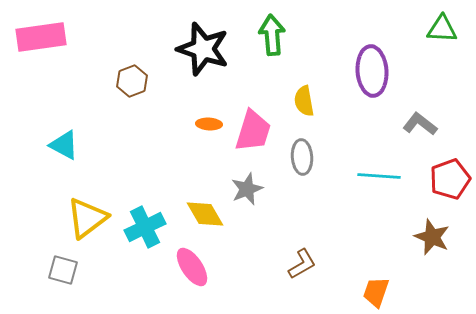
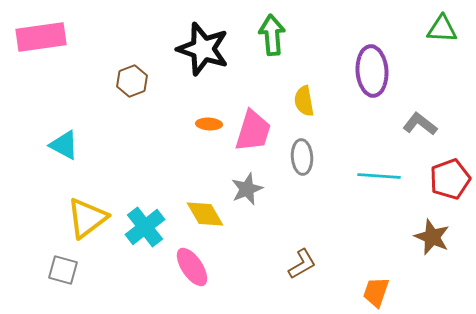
cyan cross: rotated 12 degrees counterclockwise
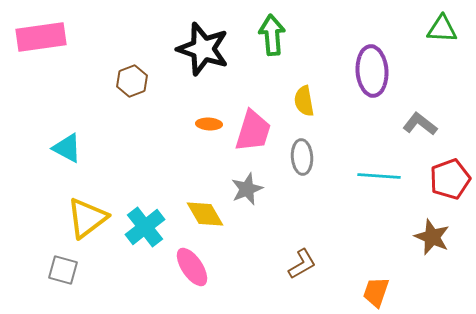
cyan triangle: moved 3 px right, 3 px down
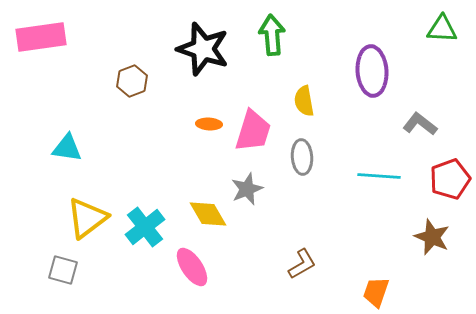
cyan triangle: rotated 20 degrees counterclockwise
yellow diamond: moved 3 px right
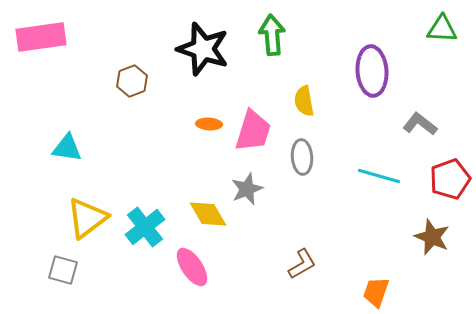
cyan line: rotated 12 degrees clockwise
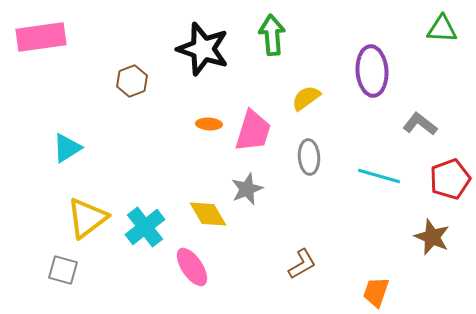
yellow semicircle: moved 2 px right, 3 px up; rotated 64 degrees clockwise
cyan triangle: rotated 40 degrees counterclockwise
gray ellipse: moved 7 px right
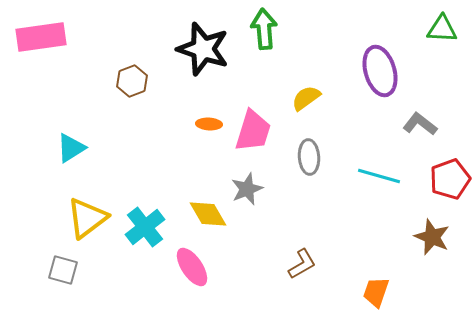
green arrow: moved 8 px left, 6 px up
purple ellipse: moved 8 px right; rotated 12 degrees counterclockwise
cyan triangle: moved 4 px right
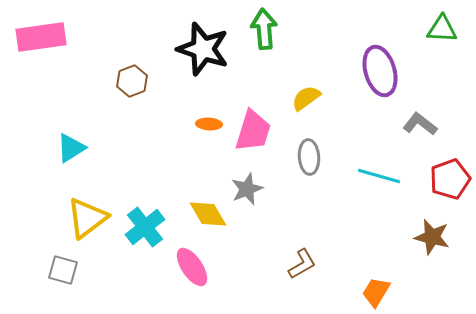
brown star: rotated 9 degrees counterclockwise
orange trapezoid: rotated 12 degrees clockwise
